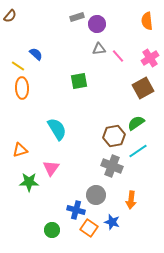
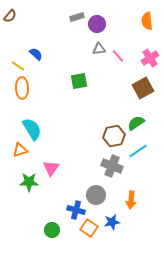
cyan semicircle: moved 25 px left
blue star: rotated 28 degrees counterclockwise
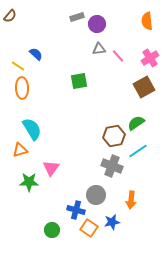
brown square: moved 1 px right, 1 px up
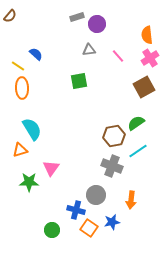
orange semicircle: moved 14 px down
gray triangle: moved 10 px left, 1 px down
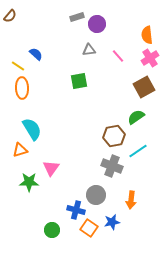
green semicircle: moved 6 px up
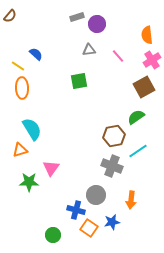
pink cross: moved 2 px right, 2 px down
green circle: moved 1 px right, 5 px down
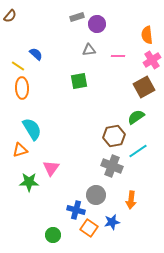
pink line: rotated 48 degrees counterclockwise
